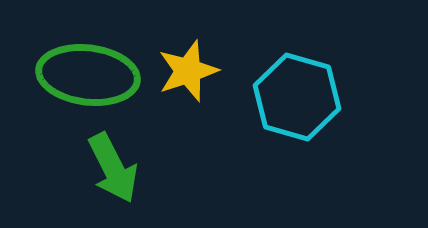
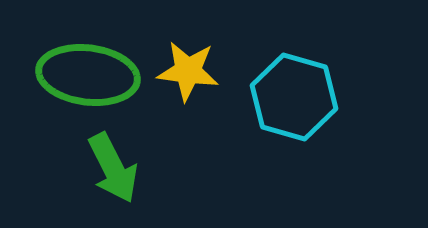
yellow star: rotated 26 degrees clockwise
cyan hexagon: moved 3 px left
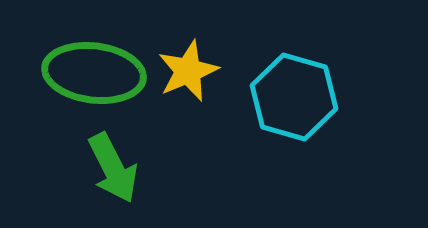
yellow star: rotated 30 degrees counterclockwise
green ellipse: moved 6 px right, 2 px up
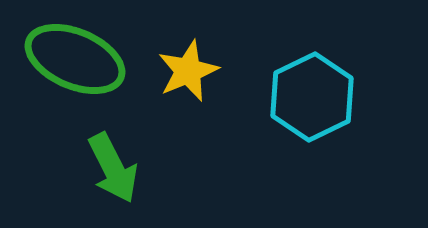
green ellipse: moved 19 px left, 14 px up; rotated 16 degrees clockwise
cyan hexagon: moved 18 px right; rotated 18 degrees clockwise
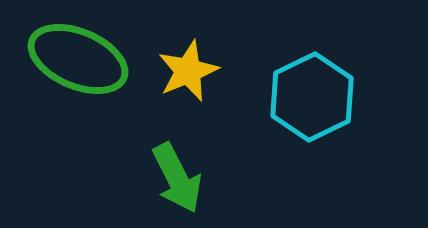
green ellipse: moved 3 px right
green arrow: moved 64 px right, 10 px down
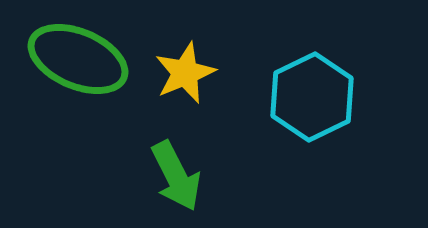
yellow star: moved 3 px left, 2 px down
green arrow: moved 1 px left, 2 px up
